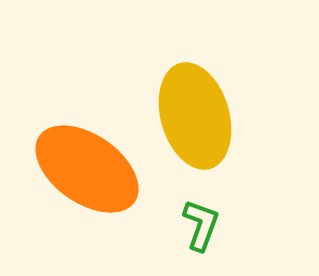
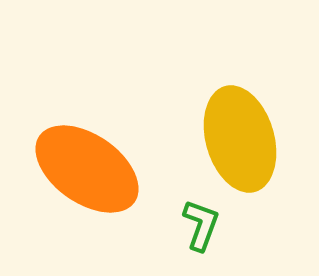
yellow ellipse: moved 45 px right, 23 px down
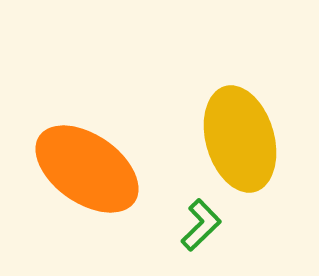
green L-shape: rotated 26 degrees clockwise
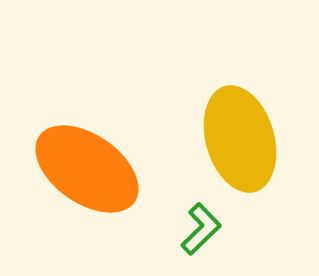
green L-shape: moved 4 px down
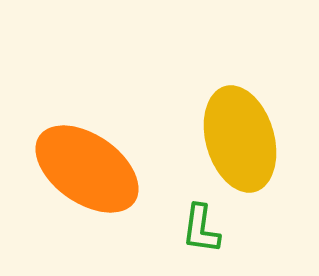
green L-shape: rotated 142 degrees clockwise
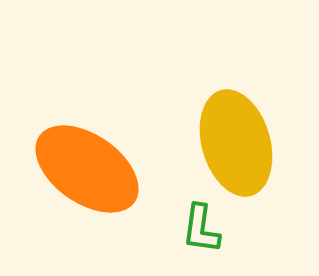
yellow ellipse: moved 4 px left, 4 px down
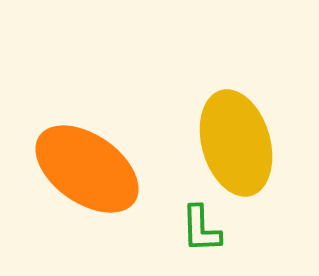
green L-shape: rotated 10 degrees counterclockwise
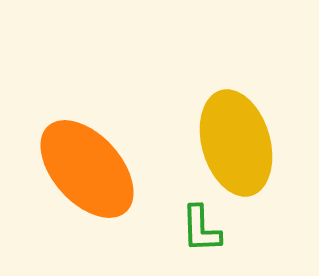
orange ellipse: rotated 13 degrees clockwise
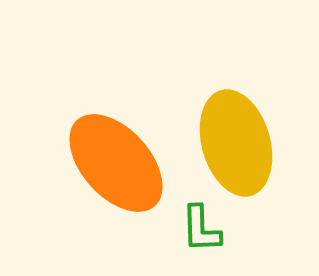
orange ellipse: moved 29 px right, 6 px up
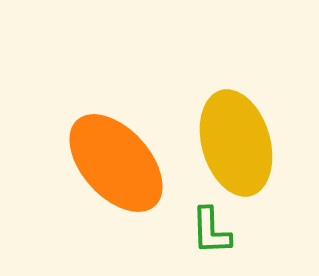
green L-shape: moved 10 px right, 2 px down
